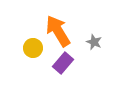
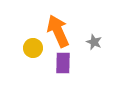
orange arrow: rotated 8 degrees clockwise
purple rectangle: rotated 40 degrees counterclockwise
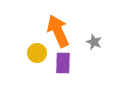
yellow circle: moved 4 px right, 5 px down
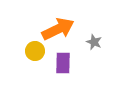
orange arrow: moved 2 px up; rotated 88 degrees clockwise
yellow circle: moved 2 px left, 2 px up
